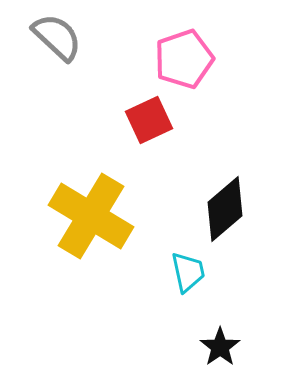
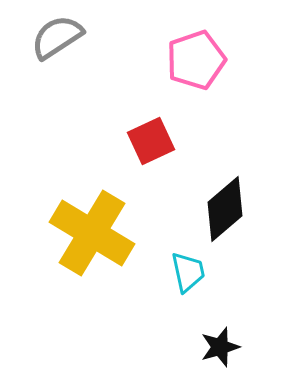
gray semicircle: rotated 76 degrees counterclockwise
pink pentagon: moved 12 px right, 1 px down
red square: moved 2 px right, 21 px down
yellow cross: moved 1 px right, 17 px down
black star: rotated 18 degrees clockwise
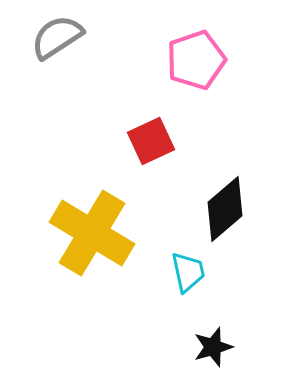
black star: moved 7 px left
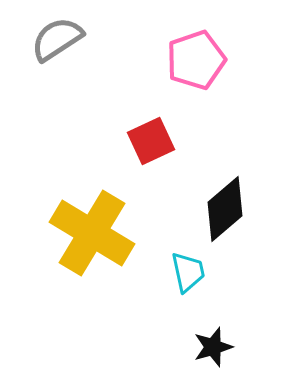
gray semicircle: moved 2 px down
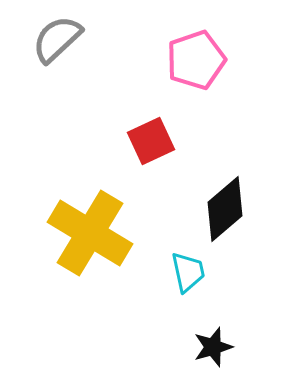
gray semicircle: rotated 10 degrees counterclockwise
yellow cross: moved 2 px left
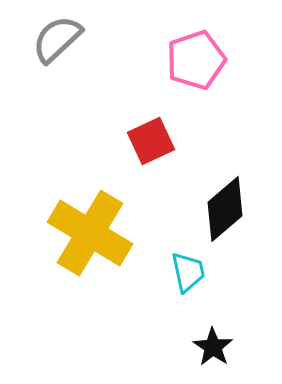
black star: rotated 21 degrees counterclockwise
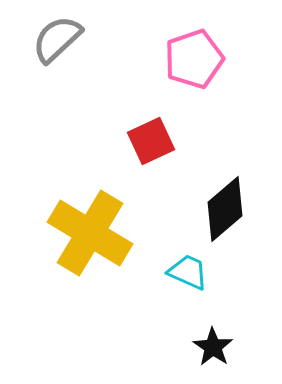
pink pentagon: moved 2 px left, 1 px up
cyan trapezoid: rotated 54 degrees counterclockwise
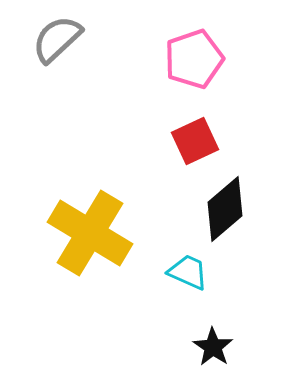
red square: moved 44 px right
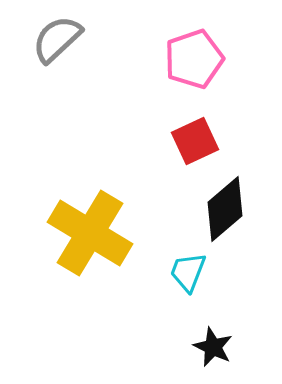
cyan trapezoid: rotated 93 degrees counterclockwise
black star: rotated 9 degrees counterclockwise
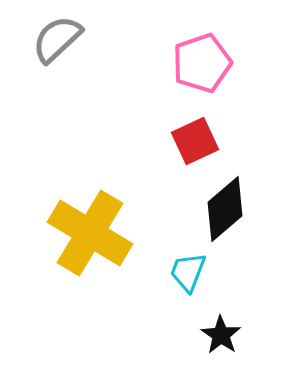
pink pentagon: moved 8 px right, 4 px down
black star: moved 8 px right, 12 px up; rotated 9 degrees clockwise
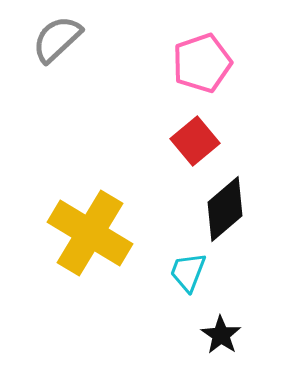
red square: rotated 15 degrees counterclockwise
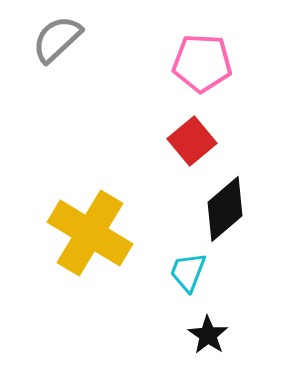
pink pentagon: rotated 22 degrees clockwise
red square: moved 3 px left
black star: moved 13 px left
